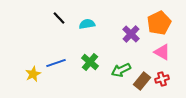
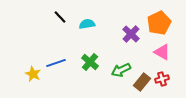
black line: moved 1 px right, 1 px up
yellow star: rotated 21 degrees counterclockwise
brown rectangle: moved 1 px down
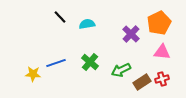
pink triangle: rotated 24 degrees counterclockwise
yellow star: rotated 21 degrees counterclockwise
brown rectangle: rotated 18 degrees clockwise
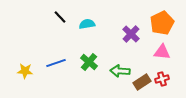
orange pentagon: moved 3 px right
green cross: moved 1 px left
green arrow: moved 1 px left, 1 px down; rotated 30 degrees clockwise
yellow star: moved 8 px left, 3 px up
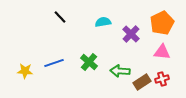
cyan semicircle: moved 16 px right, 2 px up
blue line: moved 2 px left
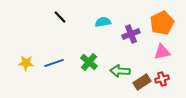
purple cross: rotated 24 degrees clockwise
pink triangle: rotated 18 degrees counterclockwise
yellow star: moved 1 px right, 8 px up
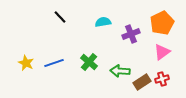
pink triangle: rotated 24 degrees counterclockwise
yellow star: rotated 21 degrees clockwise
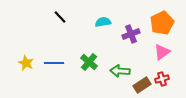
blue line: rotated 18 degrees clockwise
brown rectangle: moved 3 px down
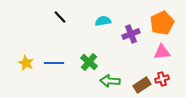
cyan semicircle: moved 1 px up
pink triangle: rotated 30 degrees clockwise
green arrow: moved 10 px left, 10 px down
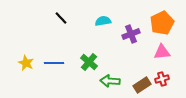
black line: moved 1 px right, 1 px down
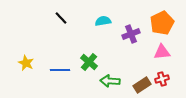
blue line: moved 6 px right, 7 px down
